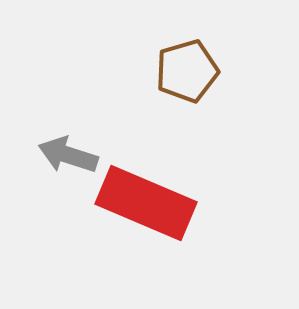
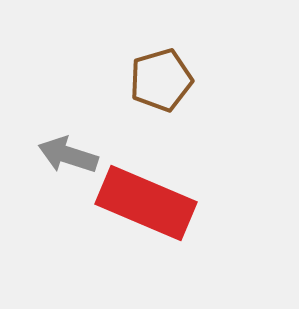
brown pentagon: moved 26 px left, 9 px down
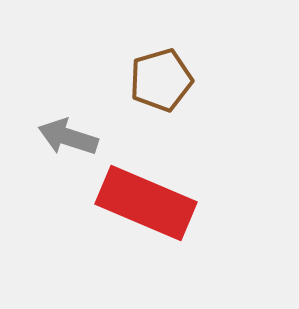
gray arrow: moved 18 px up
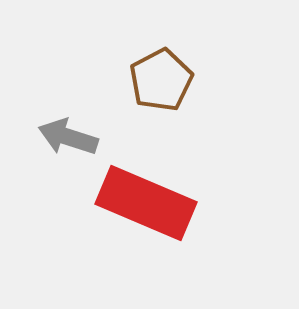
brown pentagon: rotated 12 degrees counterclockwise
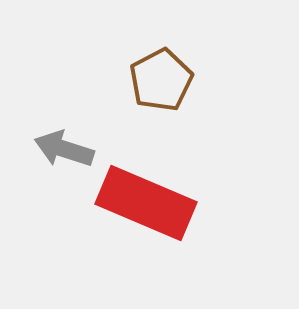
gray arrow: moved 4 px left, 12 px down
